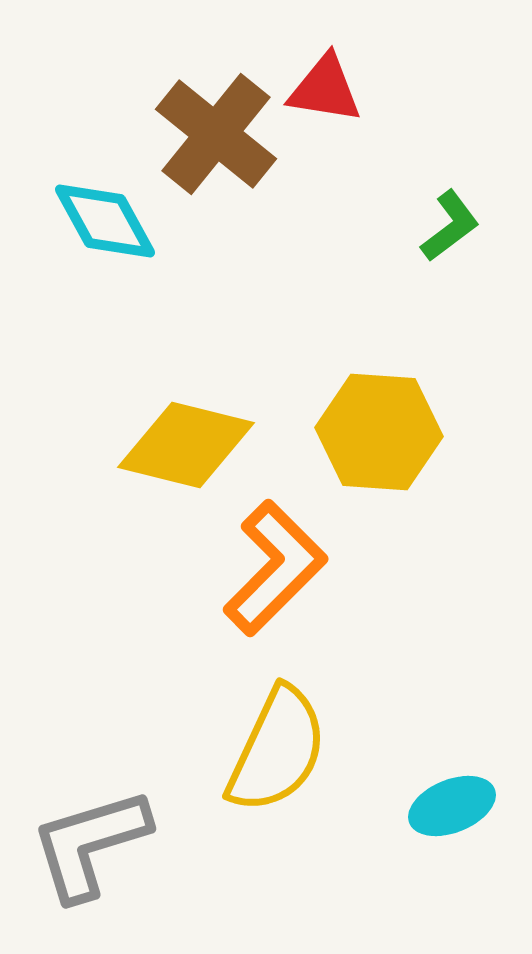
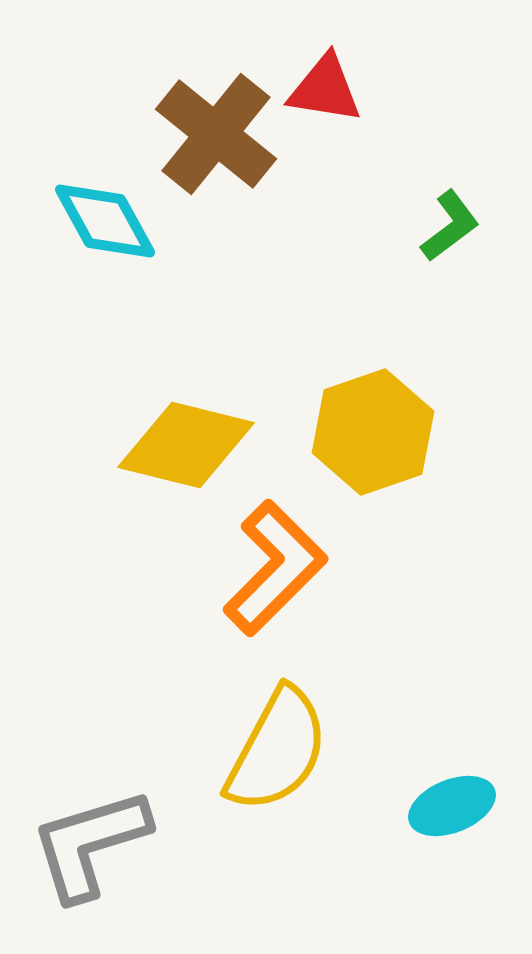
yellow hexagon: moved 6 px left; rotated 23 degrees counterclockwise
yellow semicircle: rotated 3 degrees clockwise
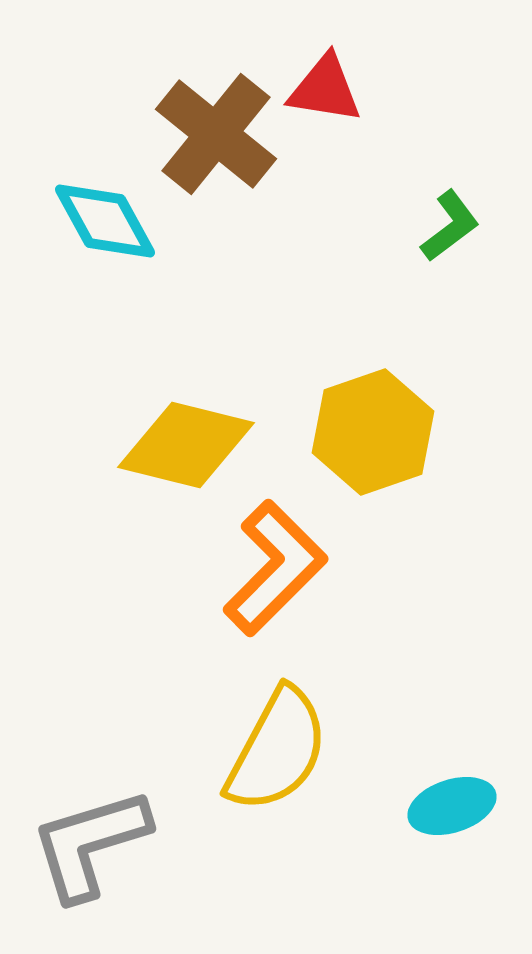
cyan ellipse: rotated 4 degrees clockwise
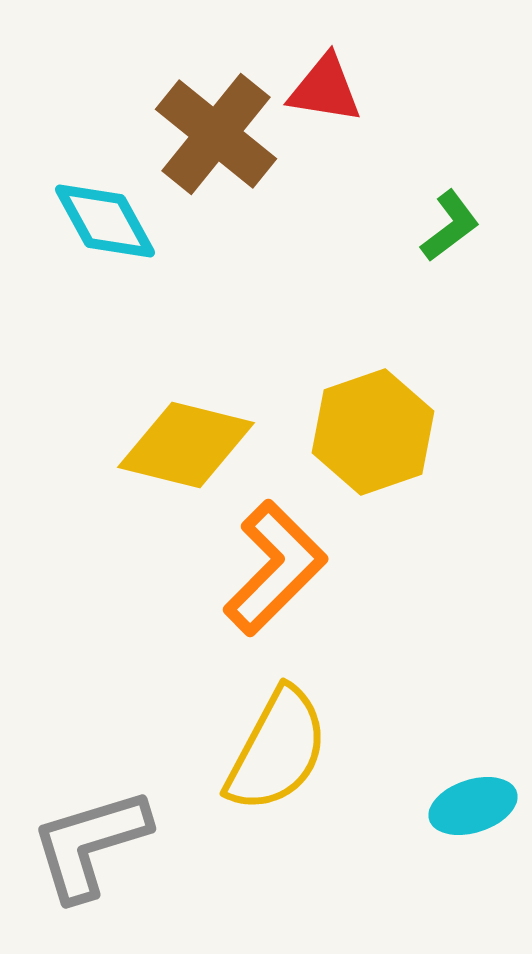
cyan ellipse: moved 21 px right
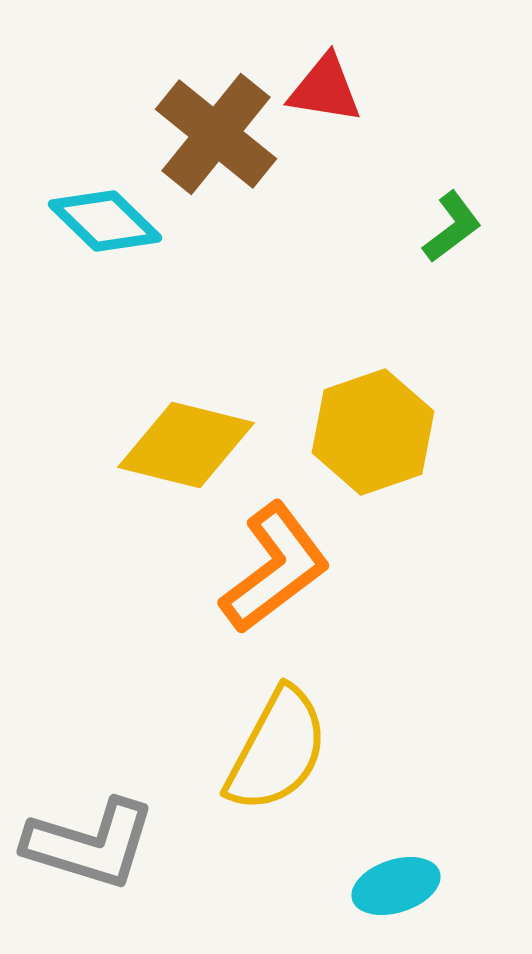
cyan diamond: rotated 17 degrees counterclockwise
green L-shape: moved 2 px right, 1 px down
orange L-shape: rotated 8 degrees clockwise
cyan ellipse: moved 77 px left, 80 px down
gray L-shape: rotated 146 degrees counterclockwise
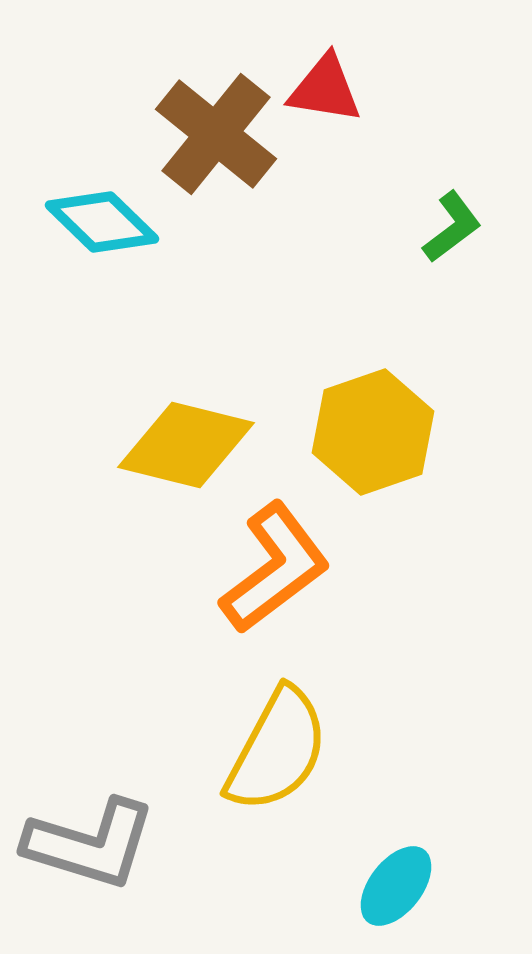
cyan diamond: moved 3 px left, 1 px down
cyan ellipse: rotated 34 degrees counterclockwise
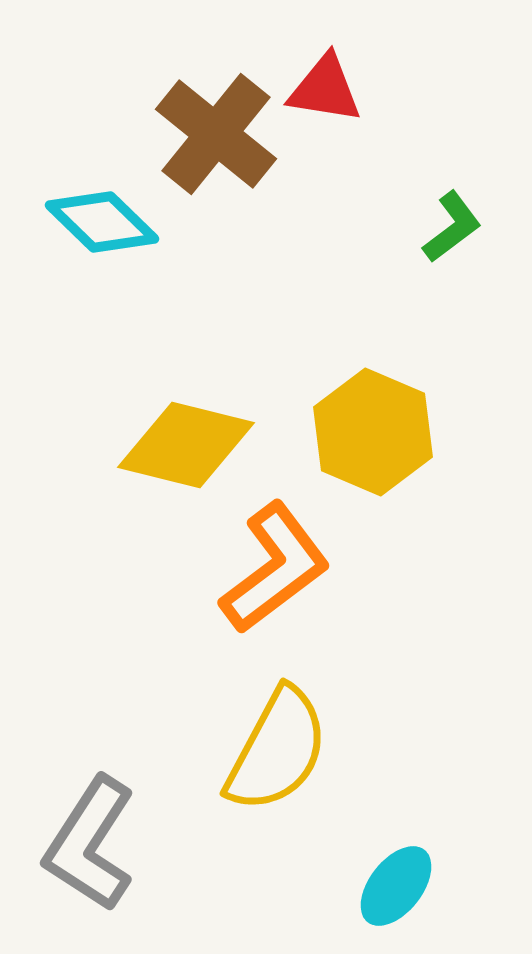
yellow hexagon: rotated 18 degrees counterclockwise
gray L-shape: rotated 106 degrees clockwise
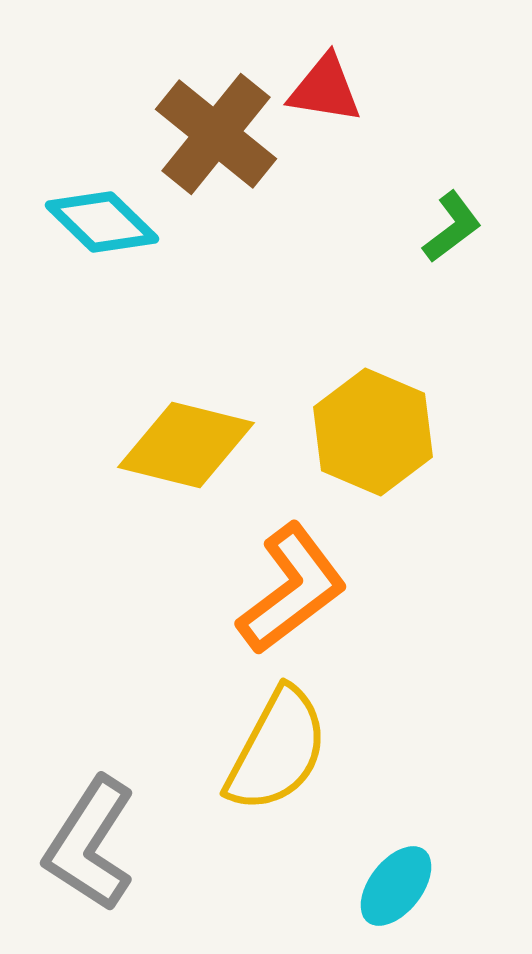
orange L-shape: moved 17 px right, 21 px down
